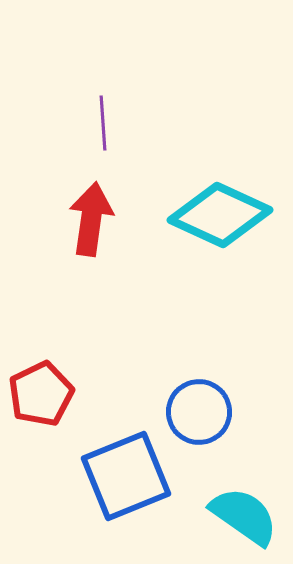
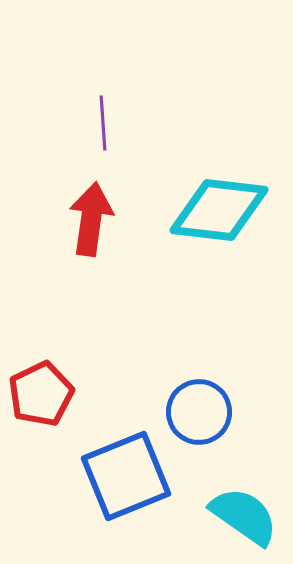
cyan diamond: moved 1 px left, 5 px up; rotated 18 degrees counterclockwise
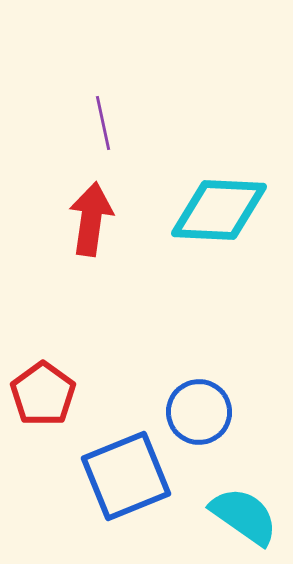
purple line: rotated 8 degrees counterclockwise
cyan diamond: rotated 4 degrees counterclockwise
red pentagon: moved 2 px right; rotated 10 degrees counterclockwise
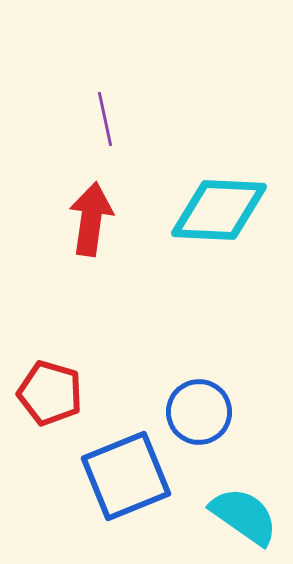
purple line: moved 2 px right, 4 px up
red pentagon: moved 7 px right, 1 px up; rotated 20 degrees counterclockwise
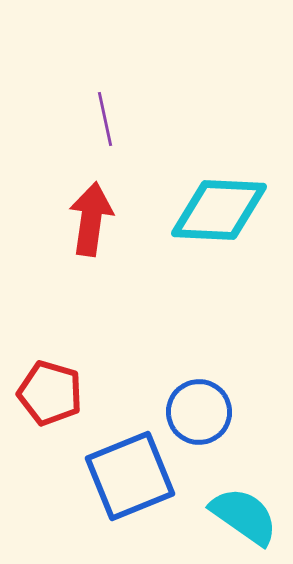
blue square: moved 4 px right
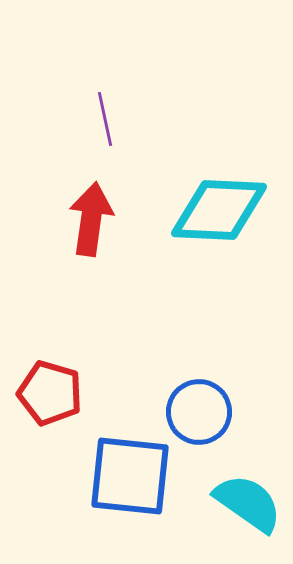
blue square: rotated 28 degrees clockwise
cyan semicircle: moved 4 px right, 13 px up
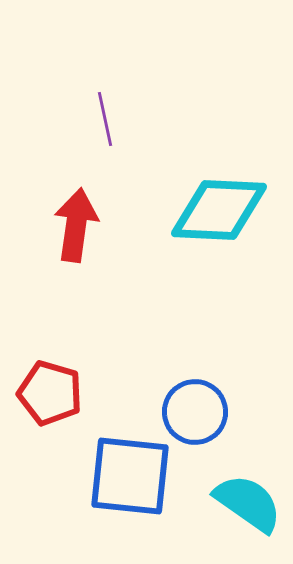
red arrow: moved 15 px left, 6 px down
blue circle: moved 4 px left
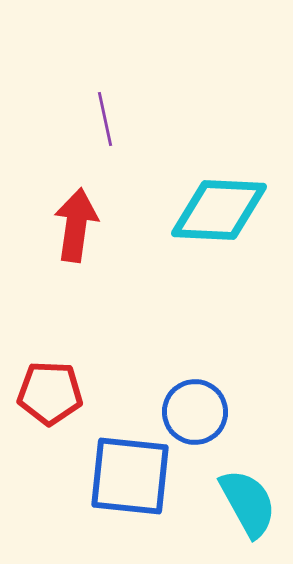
red pentagon: rotated 14 degrees counterclockwise
cyan semicircle: rotated 26 degrees clockwise
